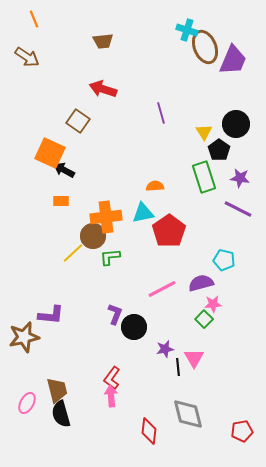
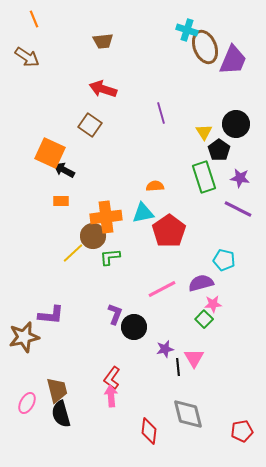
brown square at (78, 121): moved 12 px right, 4 px down
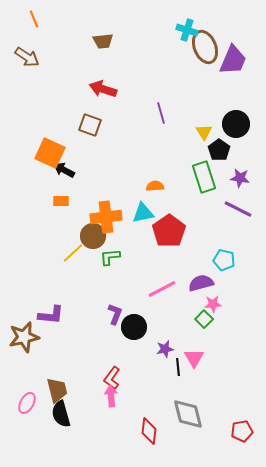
brown square at (90, 125): rotated 15 degrees counterclockwise
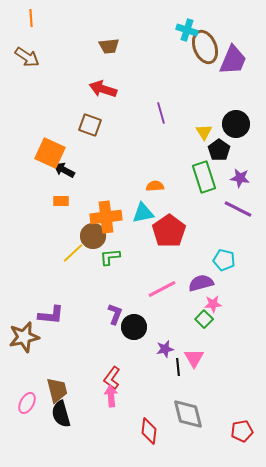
orange line at (34, 19): moved 3 px left, 1 px up; rotated 18 degrees clockwise
brown trapezoid at (103, 41): moved 6 px right, 5 px down
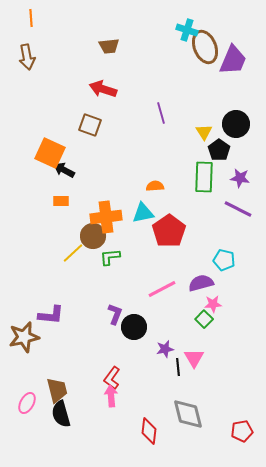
brown arrow at (27, 57): rotated 45 degrees clockwise
green rectangle at (204, 177): rotated 20 degrees clockwise
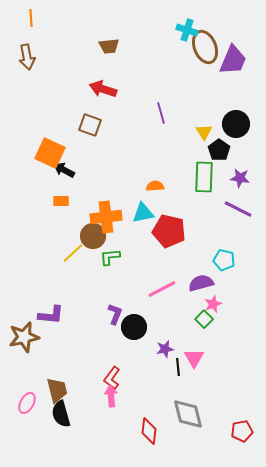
red pentagon at (169, 231): rotated 24 degrees counterclockwise
pink star at (213, 304): rotated 18 degrees counterclockwise
